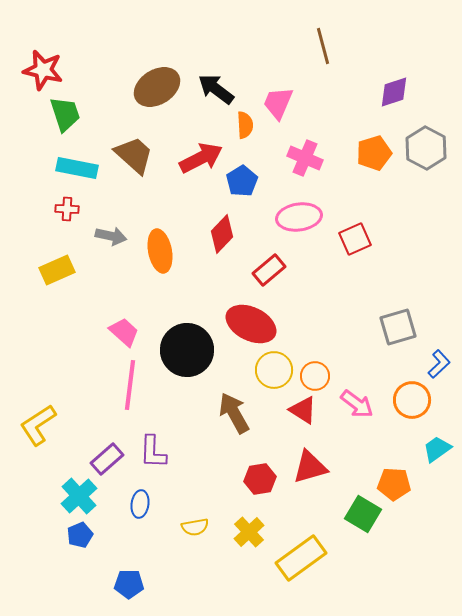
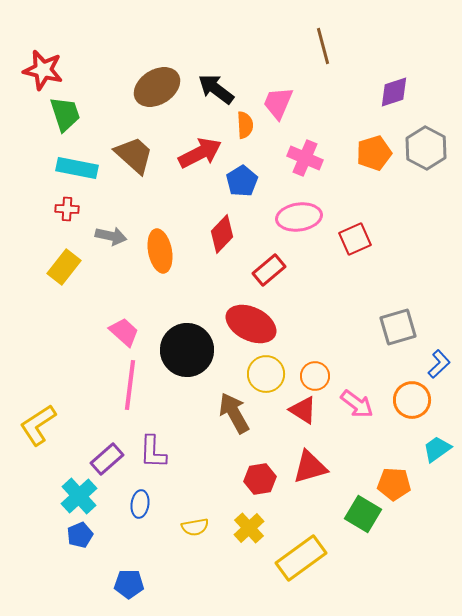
red arrow at (201, 158): moved 1 px left, 5 px up
yellow rectangle at (57, 270): moved 7 px right, 3 px up; rotated 28 degrees counterclockwise
yellow circle at (274, 370): moved 8 px left, 4 px down
yellow cross at (249, 532): moved 4 px up
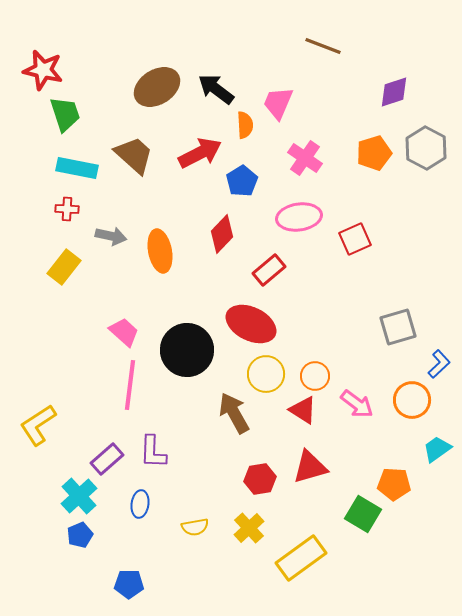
brown line at (323, 46): rotated 54 degrees counterclockwise
pink cross at (305, 158): rotated 12 degrees clockwise
